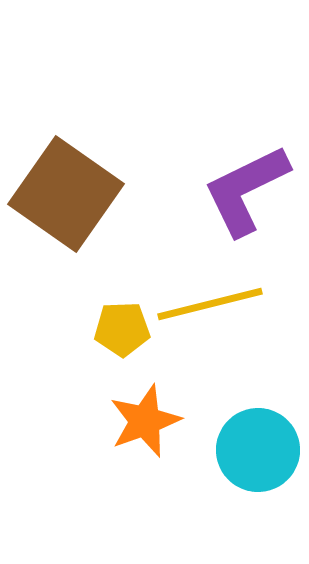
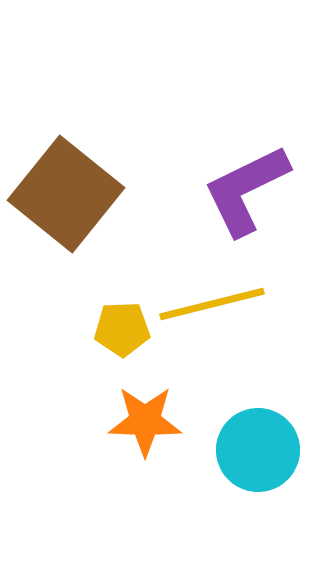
brown square: rotated 4 degrees clockwise
yellow line: moved 2 px right
orange star: rotated 22 degrees clockwise
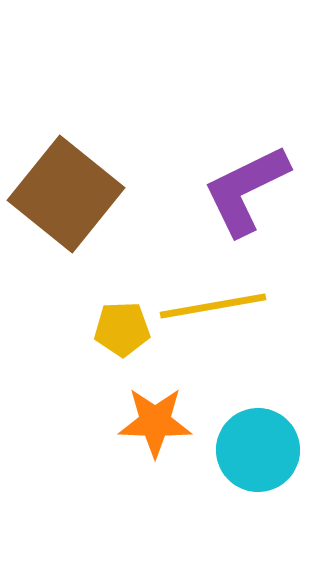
yellow line: moved 1 px right, 2 px down; rotated 4 degrees clockwise
orange star: moved 10 px right, 1 px down
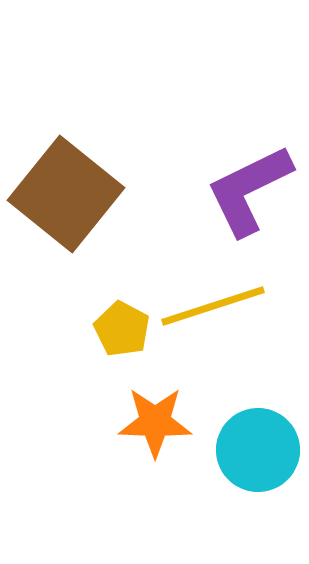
purple L-shape: moved 3 px right
yellow line: rotated 8 degrees counterclockwise
yellow pentagon: rotated 30 degrees clockwise
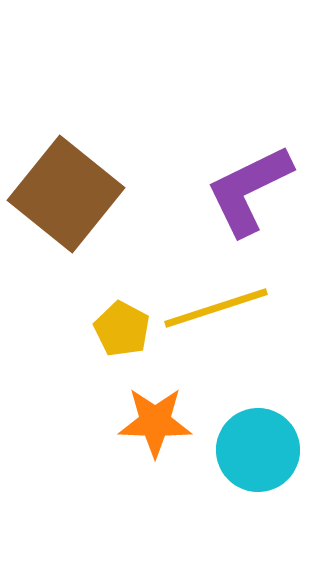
yellow line: moved 3 px right, 2 px down
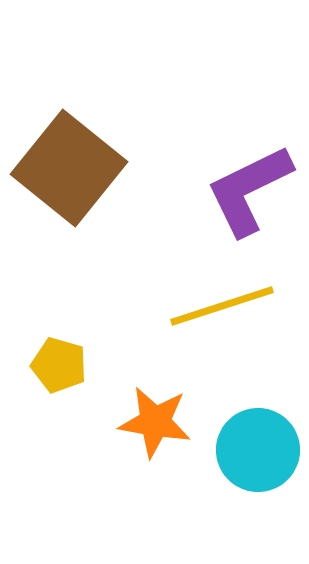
brown square: moved 3 px right, 26 px up
yellow line: moved 6 px right, 2 px up
yellow pentagon: moved 63 px left, 36 px down; rotated 12 degrees counterclockwise
orange star: rotated 8 degrees clockwise
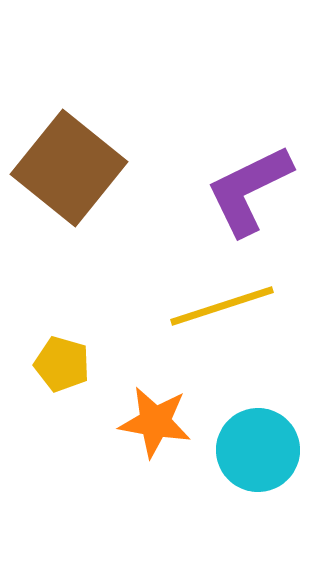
yellow pentagon: moved 3 px right, 1 px up
